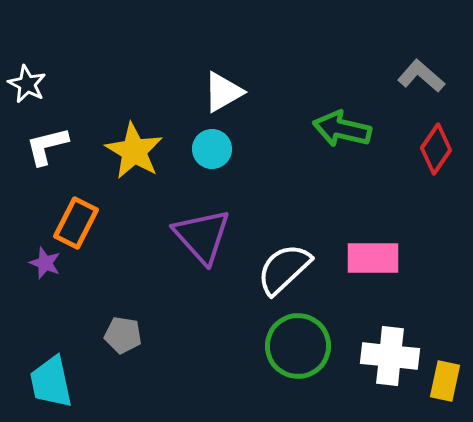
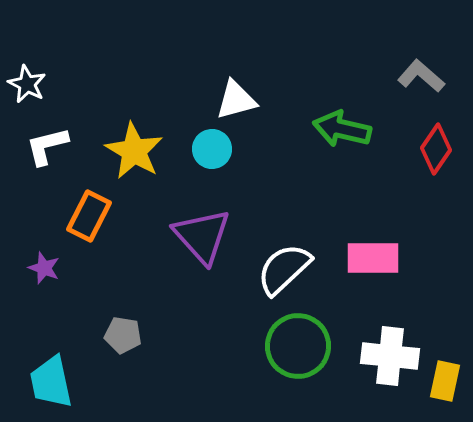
white triangle: moved 13 px right, 8 px down; rotated 15 degrees clockwise
orange rectangle: moved 13 px right, 7 px up
purple star: moved 1 px left, 5 px down
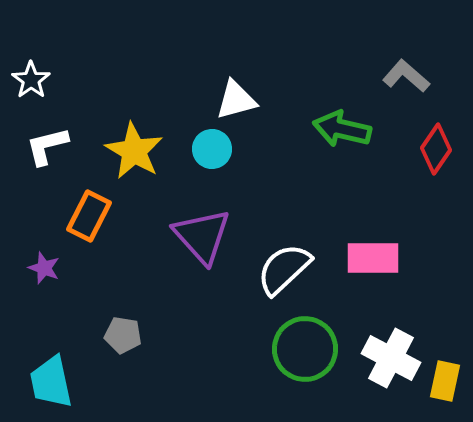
gray L-shape: moved 15 px left
white star: moved 4 px right, 4 px up; rotated 9 degrees clockwise
green circle: moved 7 px right, 3 px down
white cross: moved 1 px right, 2 px down; rotated 22 degrees clockwise
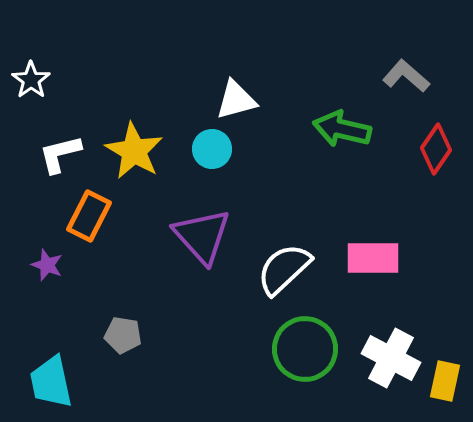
white L-shape: moved 13 px right, 8 px down
purple star: moved 3 px right, 3 px up
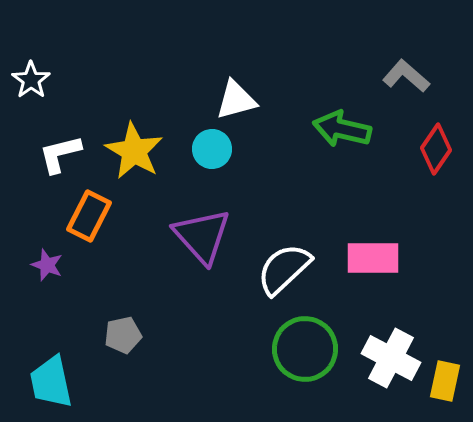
gray pentagon: rotated 21 degrees counterclockwise
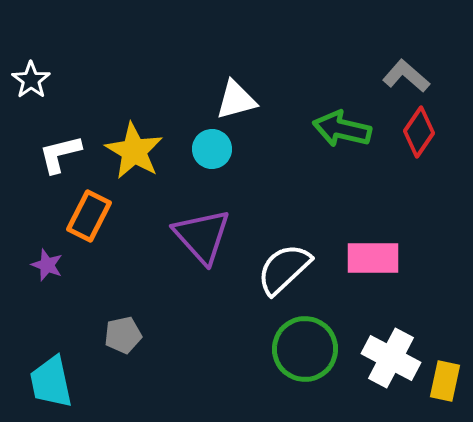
red diamond: moved 17 px left, 17 px up
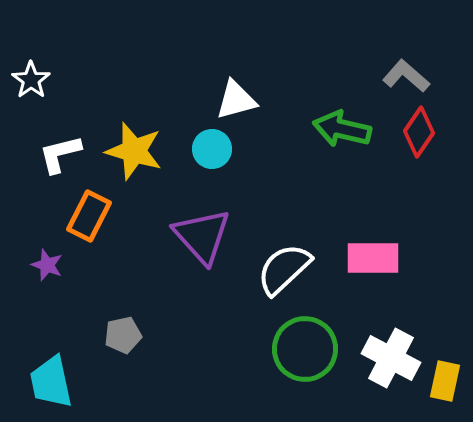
yellow star: rotated 14 degrees counterclockwise
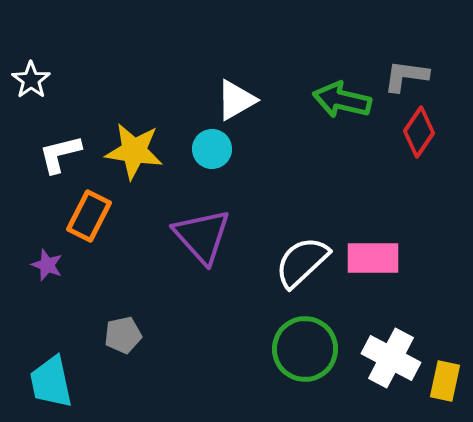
gray L-shape: rotated 33 degrees counterclockwise
white triangle: rotated 15 degrees counterclockwise
green arrow: moved 29 px up
yellow star: rotated 8 degrees counterclockwise
white semicircle: moved 18 px right, 7 px up
